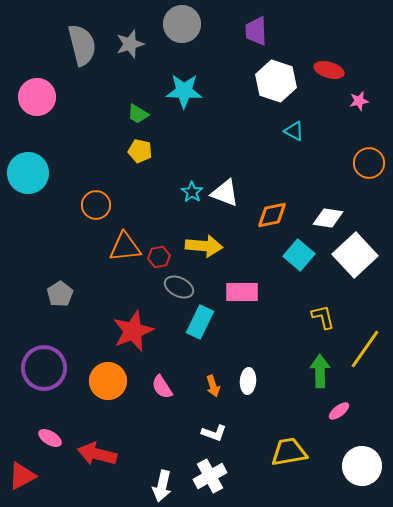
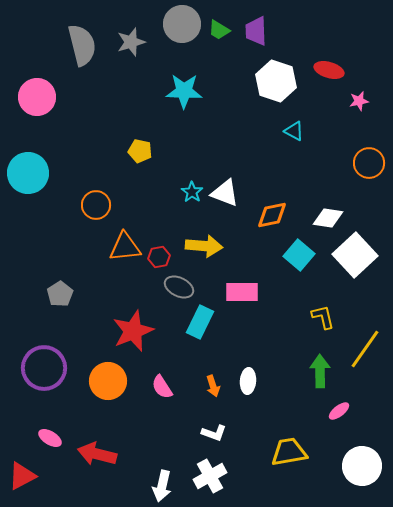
gray star at (130, 44): moved 1 px right, 2 px up
green trapezoid at (138, 114): moved 81 px right, 84 px up
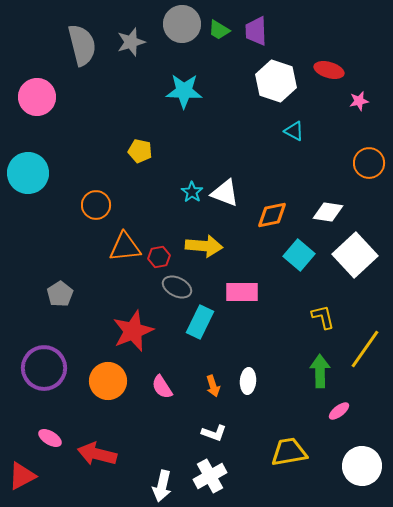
white diamond at (328, 218): moved 6 px up
gray ellipse at (179, 287): moved 2 px left
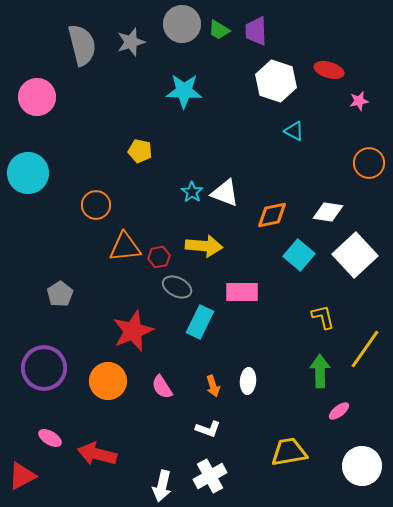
white L-shape at (214, 433): moved 6 px left, 4 px up
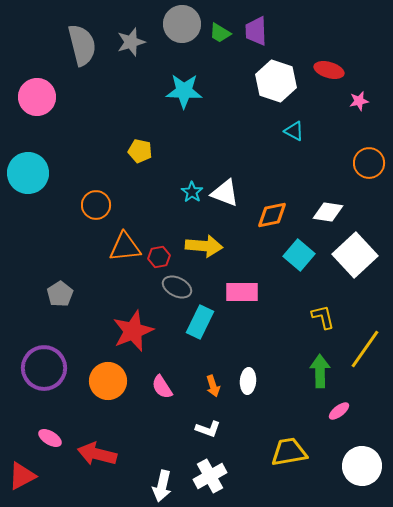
green trapezoid at (219, 30): moved 1 px right, 3 px down
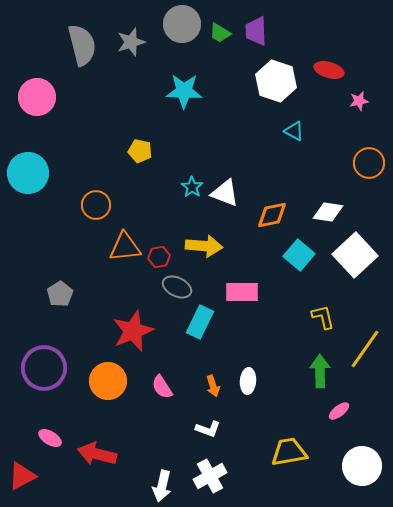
cyan star at (192, 192): moved 5 px up
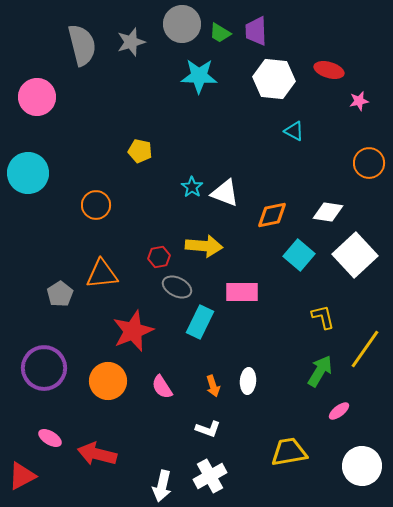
white hexagon at (276, 81): moved 2 px left, 2 px up; rotated 12 degrees counterclockwise
cyan star at (184, 91): moved 15 px right, 15 px up
orange triangle at (125, 247): moved 23 px left, 27 px down
green arrow at (320, 371): rotated 32 degrees clockwise
